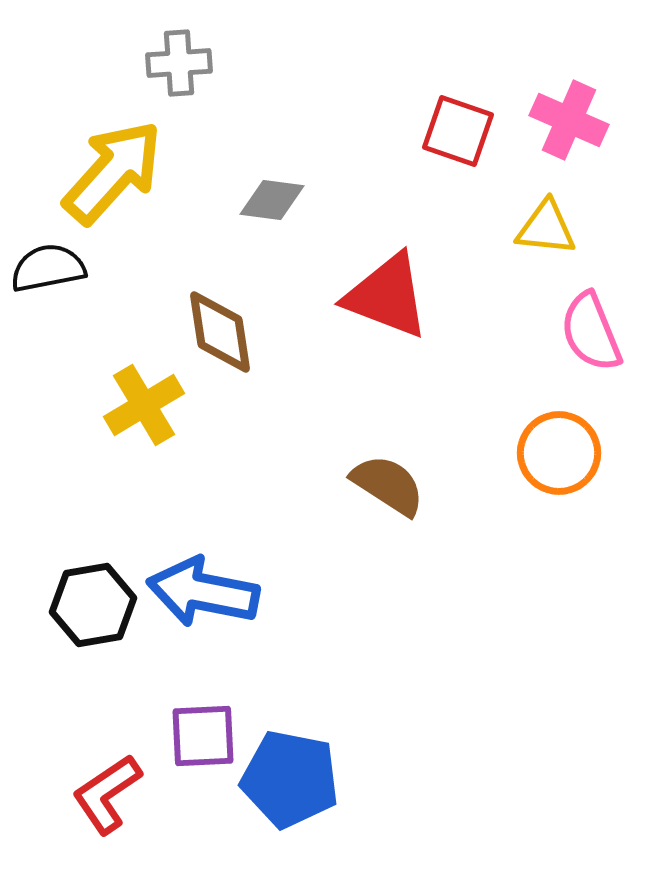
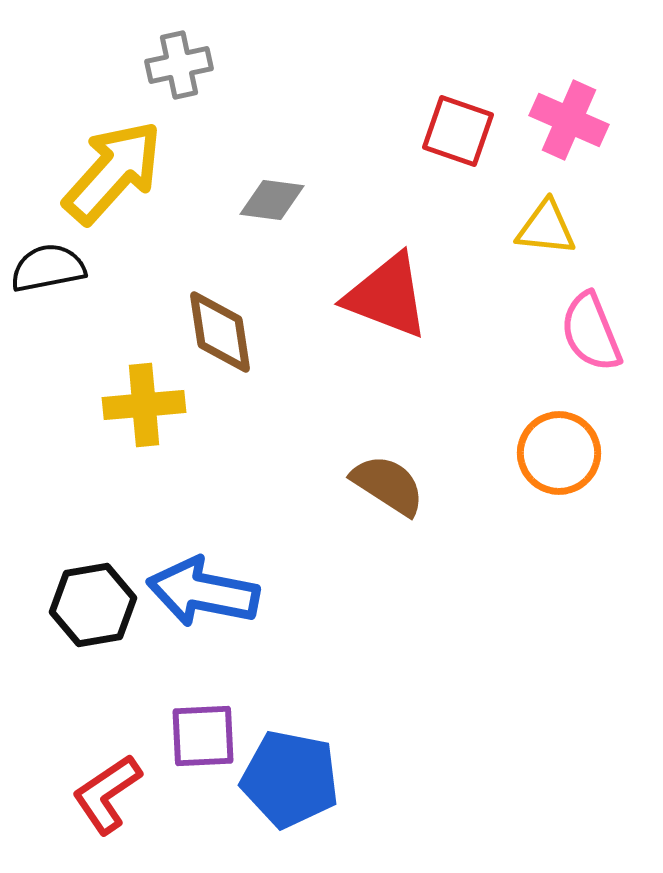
gray cross: moved 2 px down; rotated 8 degrees counterclockwise
yellow cross: rotated 26 degrees clockwise
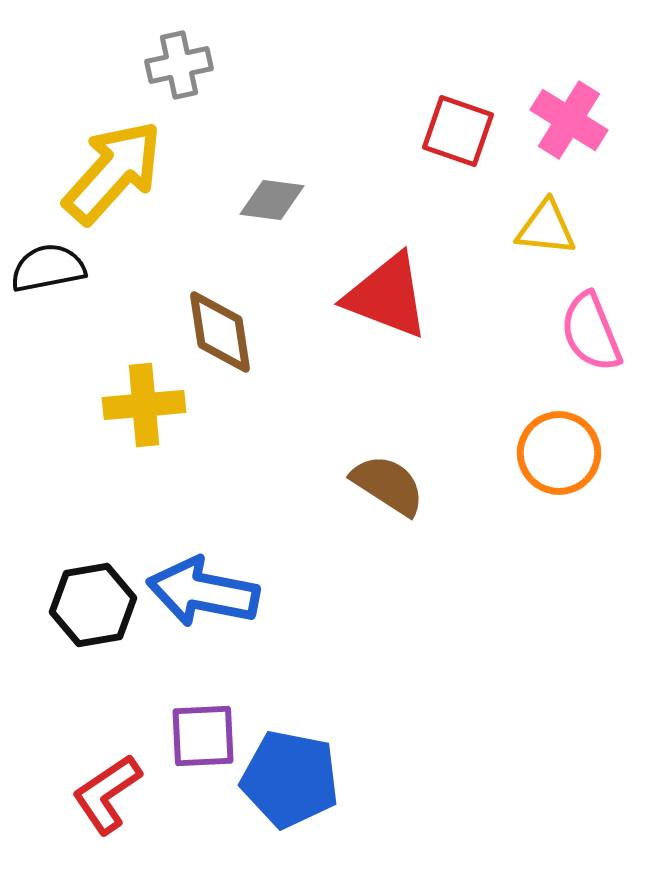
pink cross: rotated 8 degrees clockwise
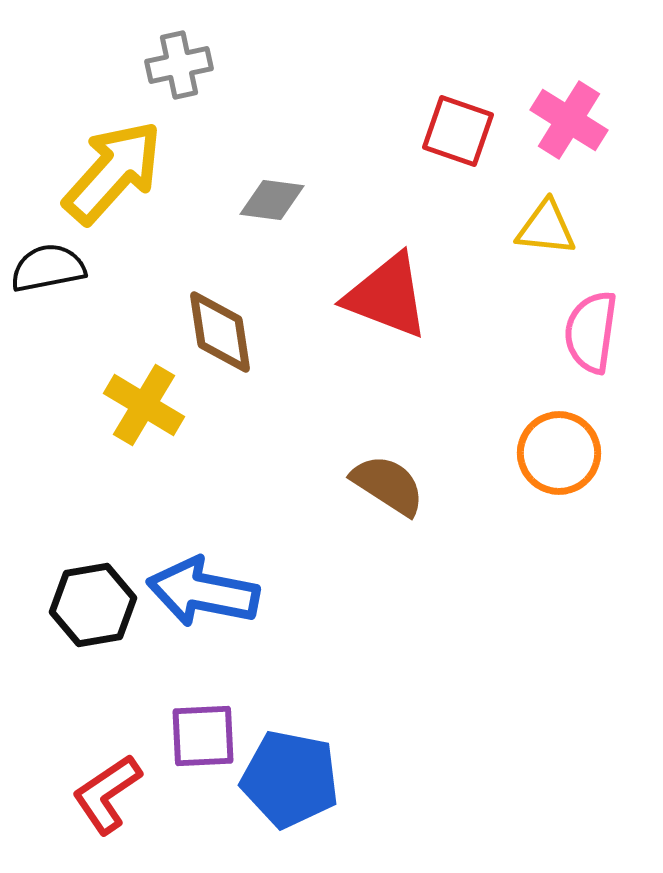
pink semicircle: rotated 30 degrees clockwise
yellow cross: rotated 36 degrees clockwise
